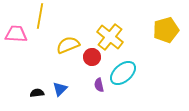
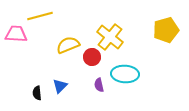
yellow line: rotated 65 degrees clockwise
cyan ellipse: moved 2 px right, 1 px down; rotated 44 degrees clockwise
blue triangle: moved 3 px up
black semicircle: rotated 88 degrees counterclockwise
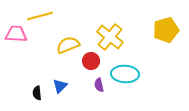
red circle: moved 1 px left, 4 px down
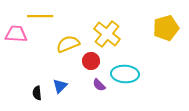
yellow line: rotated 15 degrees clockwise
yellow pentagon: moved 2 px up
yellow cross: moved 3 px left, 3 px up
yellow semicircle: moved 1 px up
purple semicircle: rotated 32 degrees counterclockwise
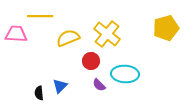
yellow semicircle: moved 6 px up
black semicircle: moved 2 px right
